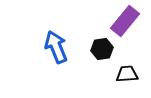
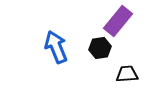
purple rectangle: moved 7 px left
black hexagon: moved 2 px left, 1 px up
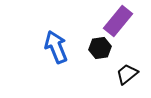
black trapezoid: rotated 35 degrees counterclockwise
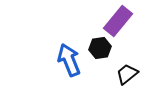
blue arrow: moved 13 px right, 13 px down
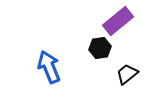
purple rectangle: rotated 12 degrees clockwise
blue arrow: moved 20 px left, 7 px down
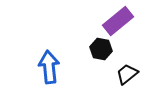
black hexagon: moved 1 px right, 1 px down; rotated 20 degrees clockwise
blue arrow: rotated 16 degrees clockwise
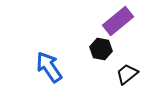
blue arrow: rotated 28 degrees counterclockwise
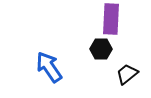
purple rectangle: moved 7 px left, 2 px up; rotated 48 degrees counterclockwise
black hexagon: rotated 10 degrees counterclockwise
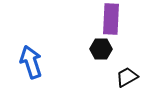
blue arrow: moved 18 px left, 5 px up; rotated 16 degrees clockwise
black trapezoid: moved 3 px down; rotated 10 degrees clockwise
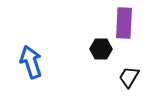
purple rectangle: moved 13 px right, 4 px down
black trapezoid: moved 2 px right; rotated 30 degrees counterclockwise
